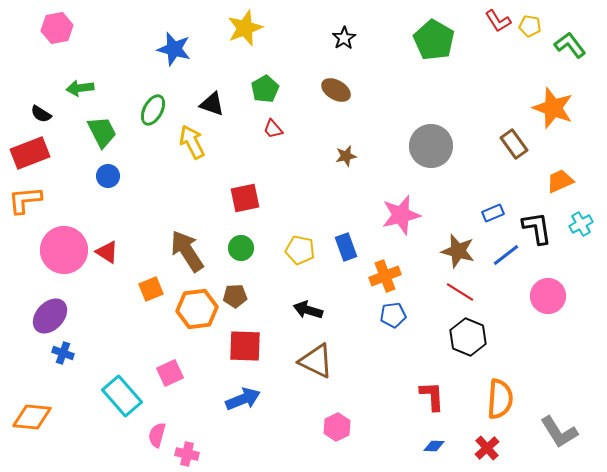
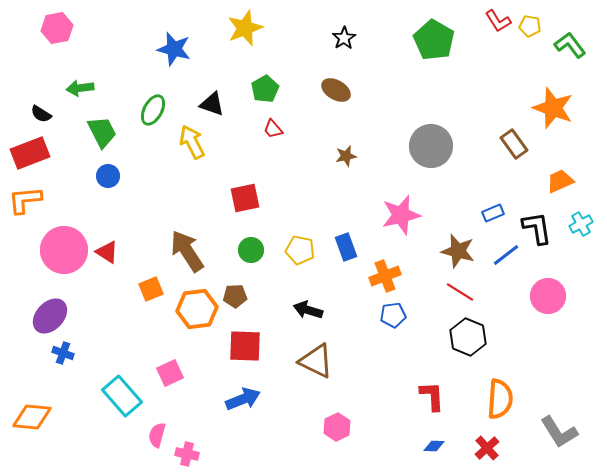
green circle at (241, 248): moved 10 px right, 2 px down
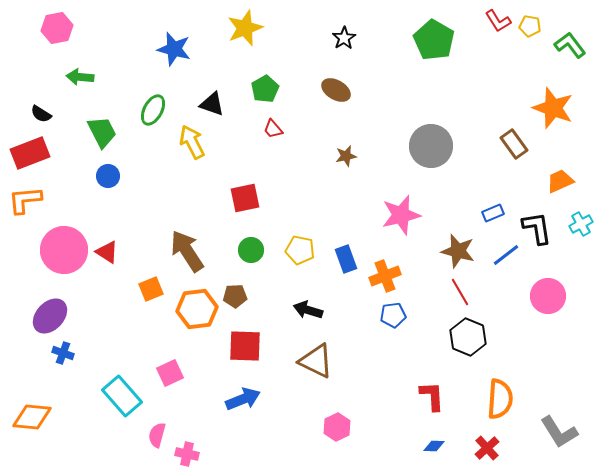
green arrow at (80, 88): moved 11 px up; rotated 12 degrees clockwise
blue rectangle at (346, 247): moved 12 px down
red line at (460, 292): rotated 28 degrees clockwise
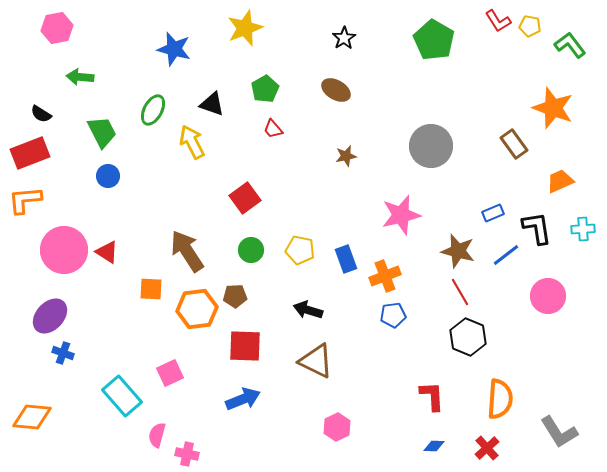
red square at (245, 198): rotated 24 degrees counterclockwise
cyan cross at (581, 224): moved 2 px right, 5 px down; rotated 25 degrees clockwise
orange square at (151, 289): rotated 25 degrees clockwise
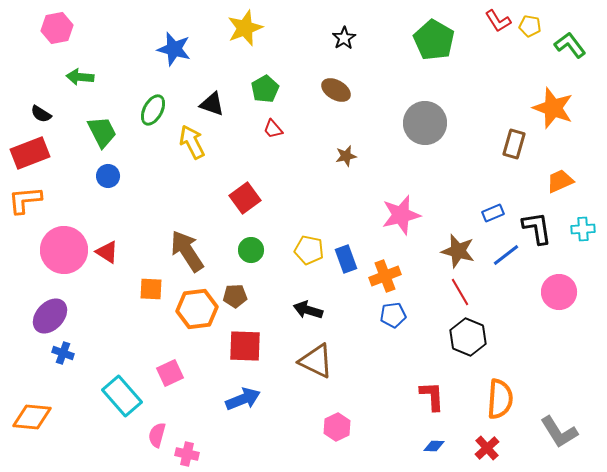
brown rectangle at (514, 144): rotated 52 degrees clockwise
gray circle at (431, 146): moved 6 px left, 23 px up
yellow pentagon at (300, 250): moved 9 px right
pink circle at (548, 296): moved 11 px right, 4 px up
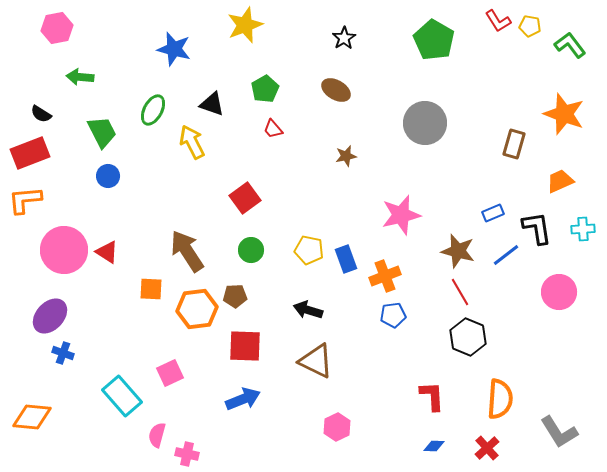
yellow star at (245, 28): moved 3 px up
orange star at (553, 108): moved 11 px right, 6 px down
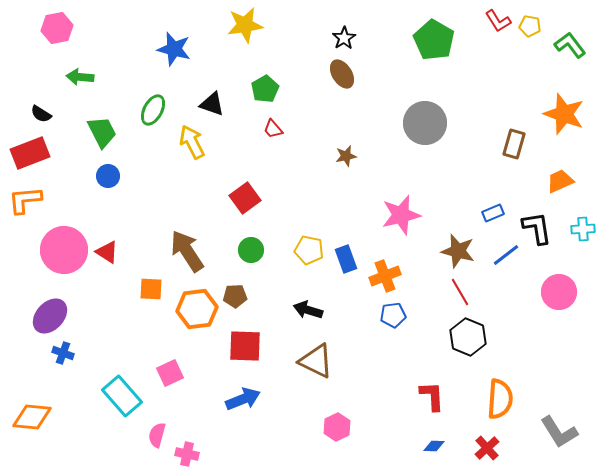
yellow star at (245, 25): rotated 12 degrees clockwise
brown ellipse at (336, 90): moved 6 px right, 16 px up; rotated 28 degrees clockwise
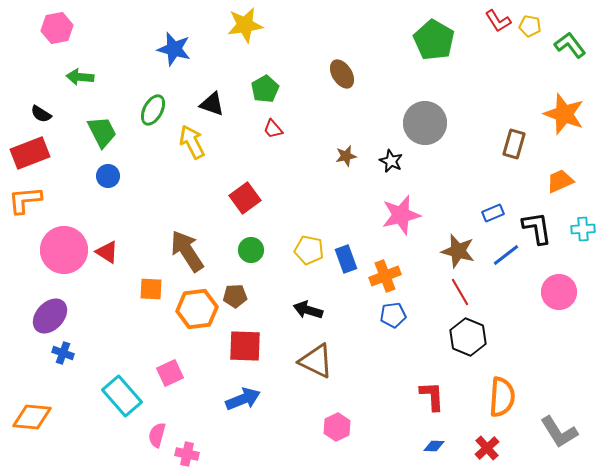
black star at (344, 38): moved 47 px right, 123 px down; rotated 15 degrees counterclockwise
orange semicircle at (500, 399): moved 2 px right, 2 px up
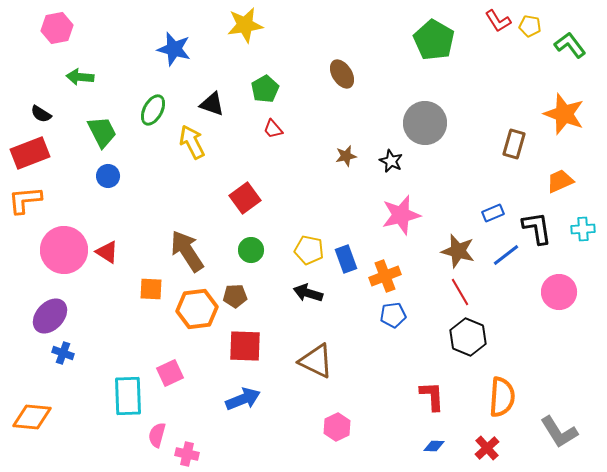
black arrow at (308, 310): moved 17 px up
cyan rectangle at (122, 396): moved 6 px right; rotated 39 degrees clockwise
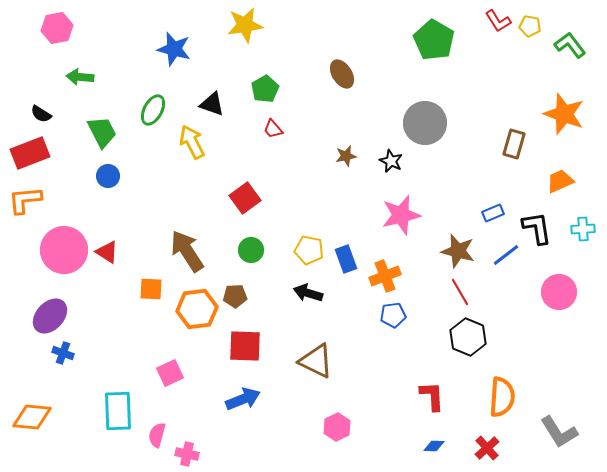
cyan rectangle at (128, 396): moved 10 px left, 15 px down
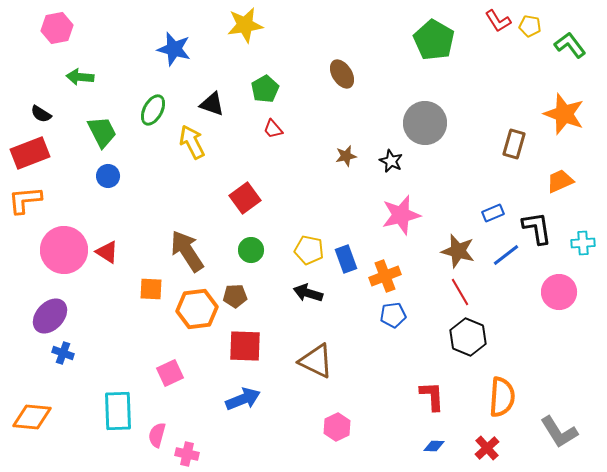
cyan cross at (583, 229): moved 14 px down
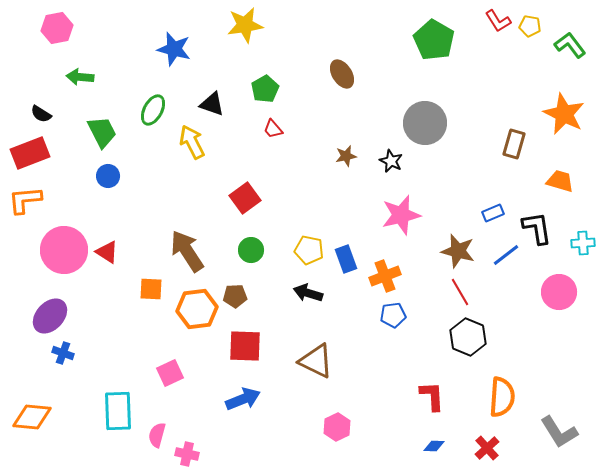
orange star at (564, 114): rotated 6 degrees clockwise
orange trapezoid at (560, 181): rotated 40 degrees clockwise
